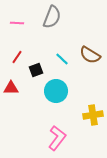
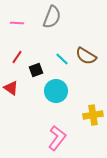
brown semicircle: moved 4 px left, 1 px down
red triangle: rotated 35 degrees clockwise
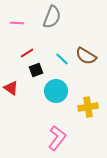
red line: moved 10 px right, 4 px up; rotated 24 degrees clockwise
yellow cross: moved 5 px left, 8 px up
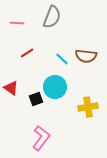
brown semicircle: rotated 25 degrees counterclockwise
black square: moved 29 px down
cyan circle: moved 1 px left, 4 px up
pink L-shape: moved 16 px left
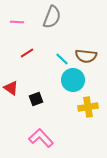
pink line: moved 1 px up
cyan circle: moved 18 px right, 7 px up
pink L-shape: rotated 80 degrees counterclockwise
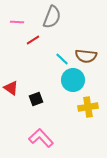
red line: moved 6 px right, 13 px up
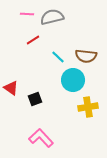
gray semicircle: rotated 125 degrees counterclockwise
pink line: moved 10 px right, 8 px up
cyan line: moved 4 px left, 2 px up
black square: moved 1 px left
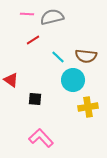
red triangle: moved 8 px up
black square: rotated 24 degrees clockwise
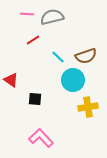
brown semicircle: rotated 25 degrees counterclockwise
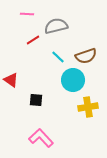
gray semicircle: moved 4 px right, 9 px down
black square: moved 1 px right, 1 px down
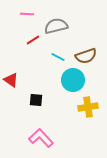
cyan line: rotated 16 degrees counterclockwise
